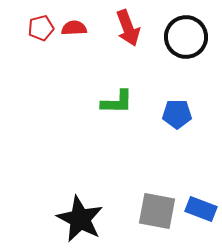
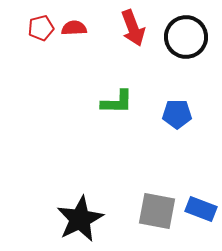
red arrow: moved 5 px right
black star: rotated 18 degrees clockwise
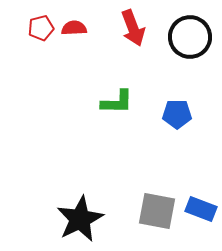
black circle: moved 4 px right
